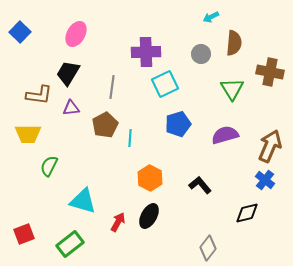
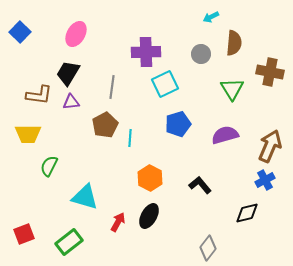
purple triangle: moved 6 px up
blue cross: rotated 24 degrees clockwise
cyan triangle: moved 2 px right, 4 px up
green rectangle: moved 1 px left, 2 px up
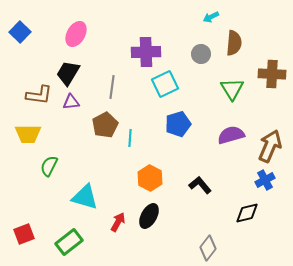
brown cross: moved 2 px right, 2 px down; rotated 8 degrees counterclockwise
purple semicircle: moved 6 px right
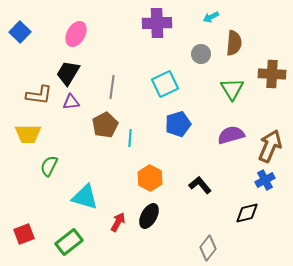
purple cross: moved 11 px right, 29 px up
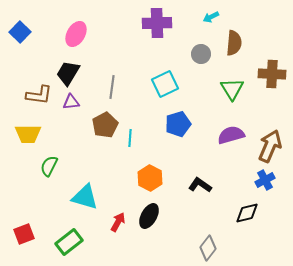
black L-shape: rotated 15 degrees counterclockwise
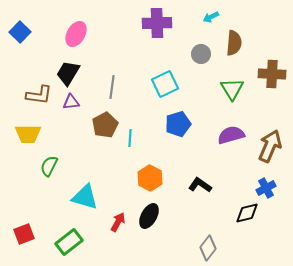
blue cross: moved 1 px right, 8 px down
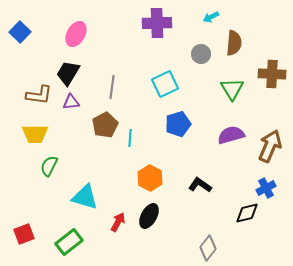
yellow trapezoid: moved 7 px right
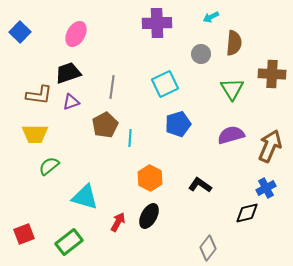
black trapezoid: rotated 40 degrees clockwise
purple triangle: rotated 12 degrees counterclockwise
green semicircle: rotated 25 degrees clockwise
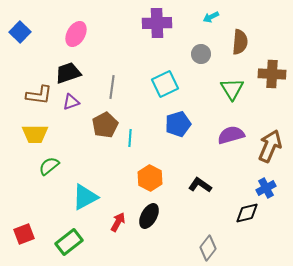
brown semicircle: moved 6 px right, 1 px up
cyan triangle: rotated 44 degrees counterclockwise
